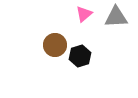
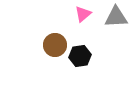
pink triangle: moved 1 px left
black hexagon: rotated 10 degrees clockwise
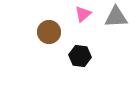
brown circle: moved 6 px left, 13 px up
black hexagon: rotated 15 degrees clockwise
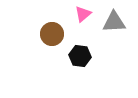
gray triangle: moved 2 px left, 5 px down
brown circle: moved 3 px right, 2 px down
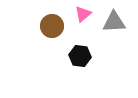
brown circle: moved 8 px up
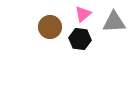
brown circle: moved 2 px left, 1 px down
black hexagon: moved 17 px up
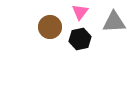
pink triangle: moved 3 px left, 2 px up; rotated 12 degrees counterclockwise
black hexagon: rotated 20 degrees counterclockwise
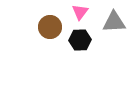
black hexagon: moved 1 px down; rotated 10 degrees clockwise
